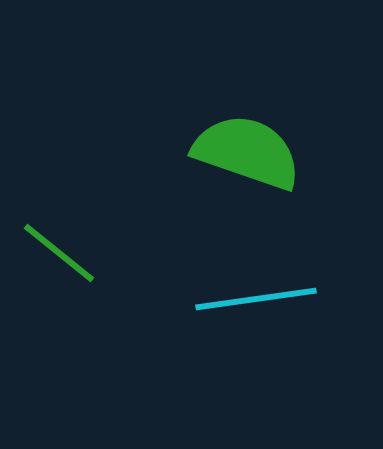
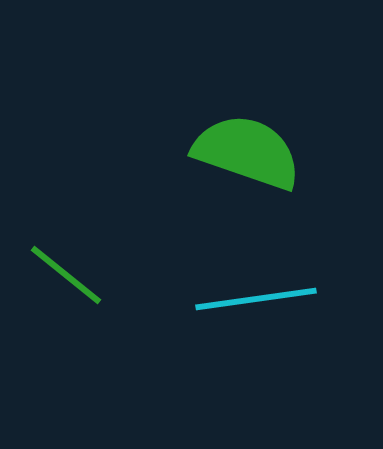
green line: moved 7 px right, 22 px down
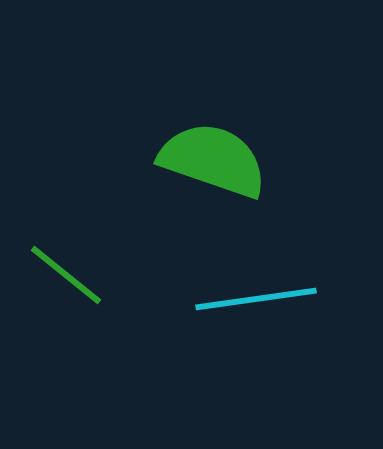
green semicircle: moved 34 px left, 8 px down
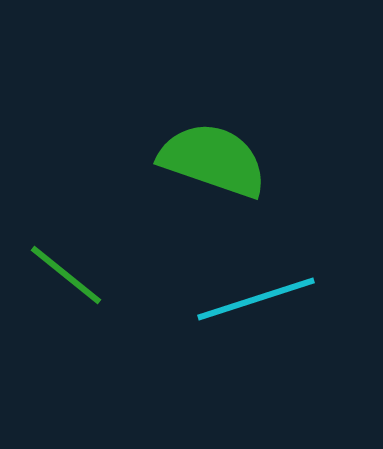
cyan line: rotated 10 degrees counterclockwise
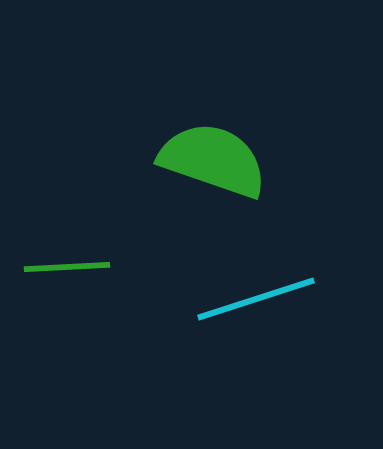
green line: moved 1 px right, 8 px up; rotated 42 degrees counterclockwise
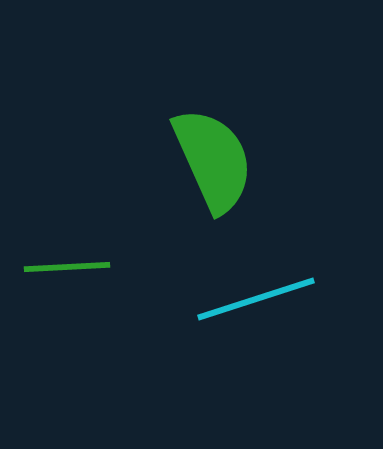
green semicircle: rotated 47 degrees clockwise
